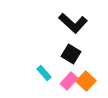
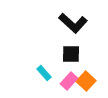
black square: rotated 30 degrees counterclockwise
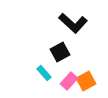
black square: moved 11 px left, 2 px up; rotated 30 degrees counterclockwise
orange square: rotated 18 degrees clockwise
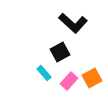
orange square: moved 6 px right, 3 px up
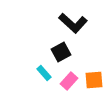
black square: moved 1 px right
orange square: moved 2 px right, 2 px down; rotated 24 degrees clockwise
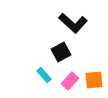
cyan rectangle: moved 2 px down
pink rectangle: moved 1 px right
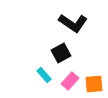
black L-shape: rotated 8 degrees counterclockwise
black square: moved 1 px down
orange square: moved 4 px down
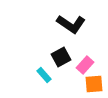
black L-shape: moved 2 px left, 1 px down
black square: moved 4 px down
pink rectangle: moved 15 px right, 16 px up
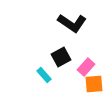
black L-shape: moved 1 px right, 1 px up
pink rectangle: moved 1 px right, 2 px down
